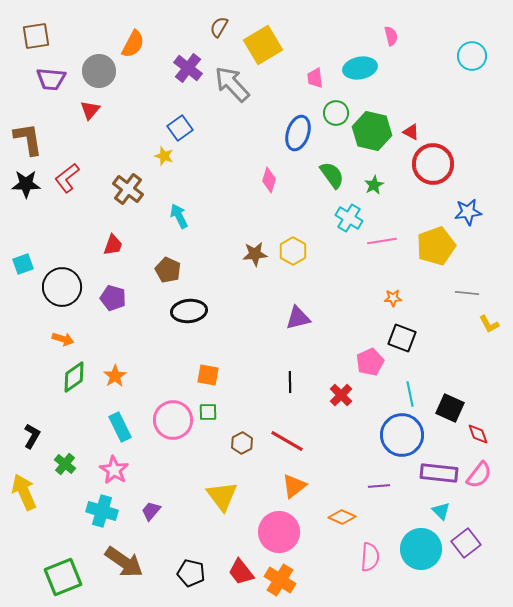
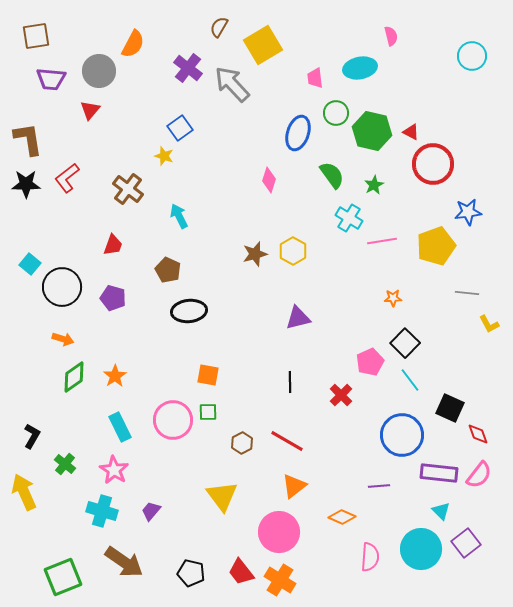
brown star at (255, 254): rotated 10 degrees counterclockwise
cyan square at (23, 264): moved 7 px right; rotated 30 degrees counterclockwise
black square at (402, 338): moved 3 px right, 5 px down; rotated 24 degrees clockwise
cyan line at (410, 394): moved 14 px up; rotated 25 degrees counterclockwise
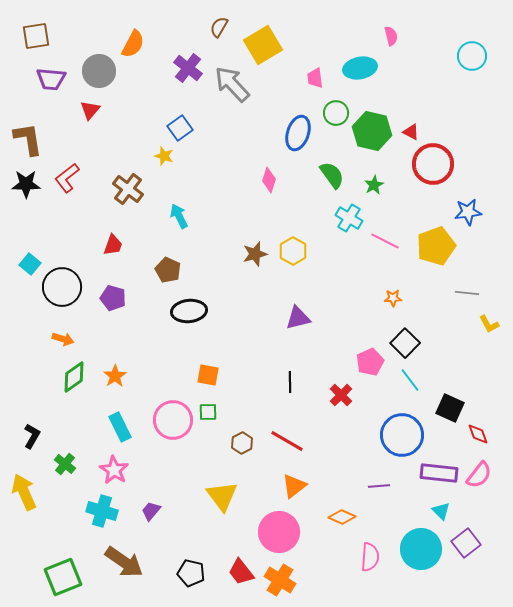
pink line at (382, 241): moved 3 px right; rotated 36 degrees clockwise
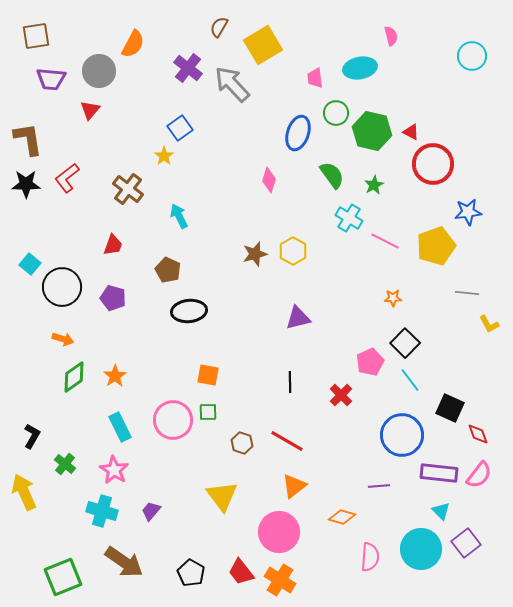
yellow star at (164, 156): rotated 18 degrees clockwise
brown hexagon at (242, 443): rotated 15 degrees counterclockwise
orange diamond at (342, 517): rotated 8 degrees counterclockwise
black pentagon at (191, 573): rotated 16 degrees clockwise
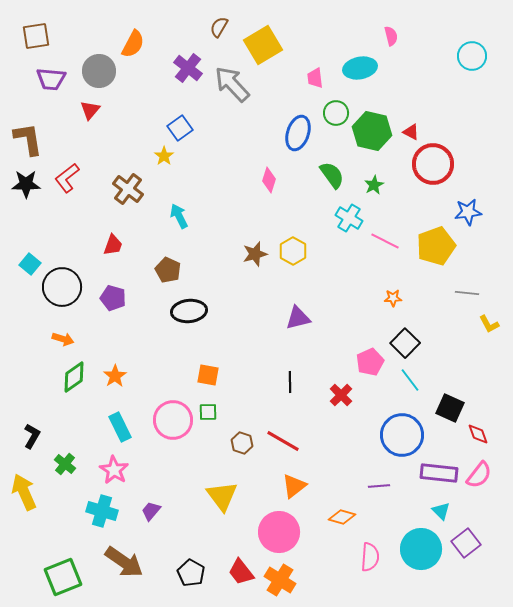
red line at (287, 441): moved 4 px left
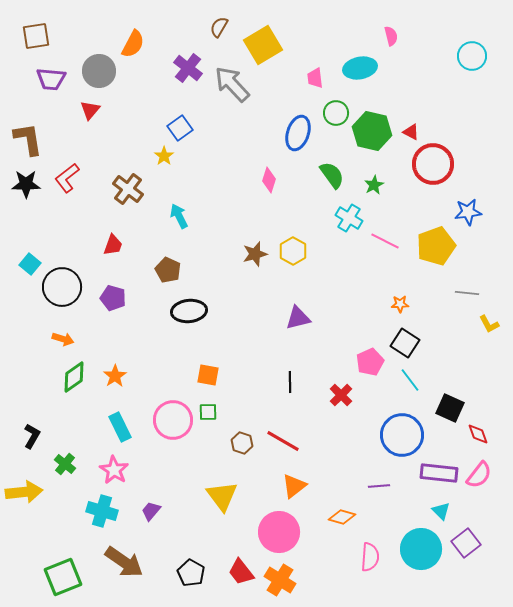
orange star at (393, 298): moved 7 px right, 6 px down
black square at (405, 343): rotated 12 degrees counterclockwise
yellow arrow at (24, 492): rotated 108 degrees clockwise
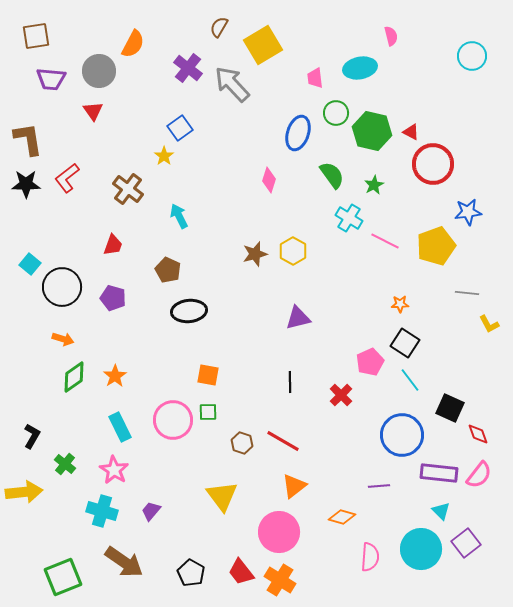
red triangle at (90, 110): moved 3 px right, 1 px down; rotated 15 degrees counterclockwise
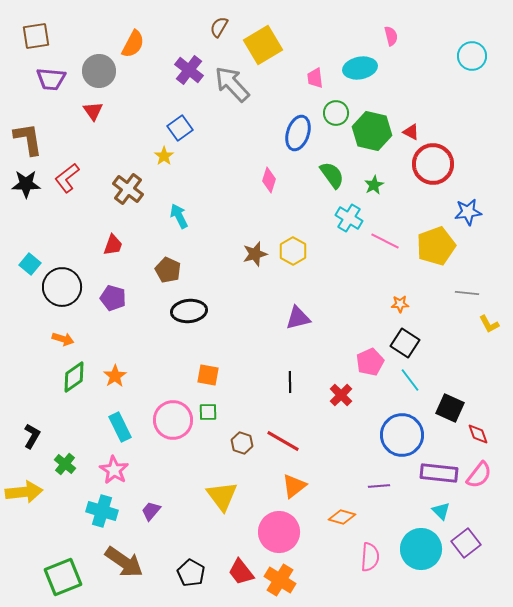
purple cross at (188, 68): moved 1 px right, 2 px down
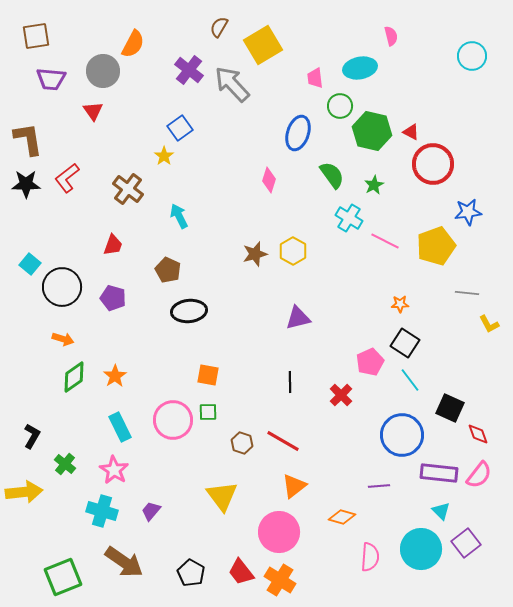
gray circle at (99, 71): moved 4 px right
green circle at (336, 113): moved 4 px right, 7 px up
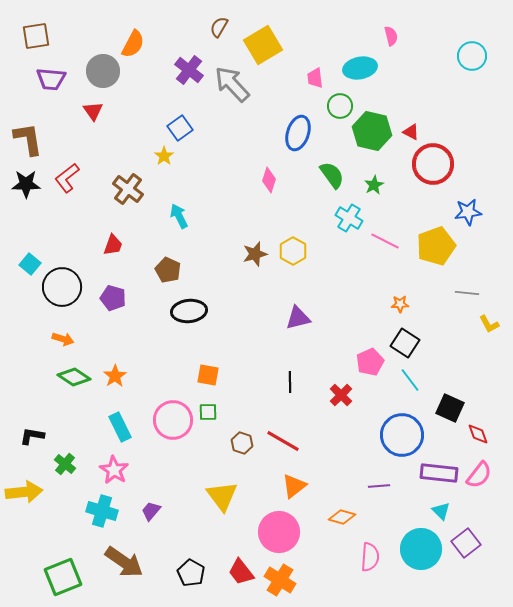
green diamond at (74, 377): rotated 68 degrees clockwise
black L-shape at (32, 436): rotated 110 degrees counterclockwise
